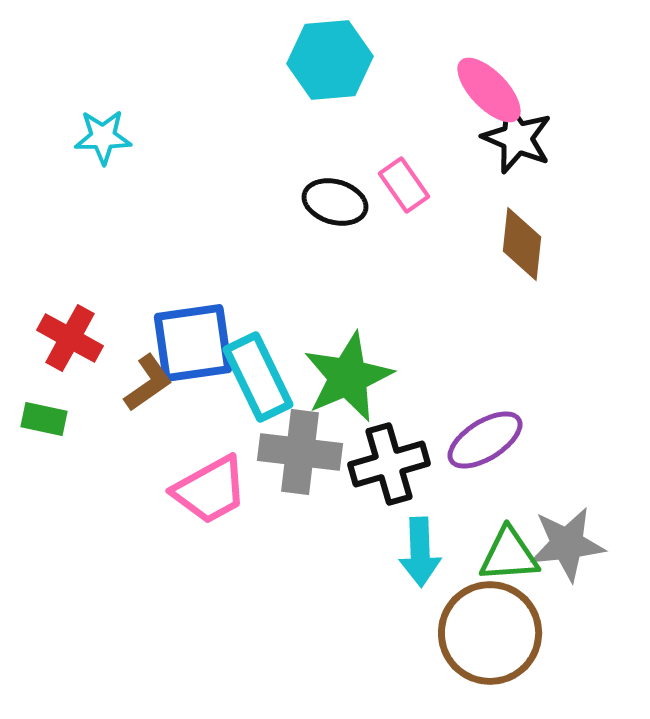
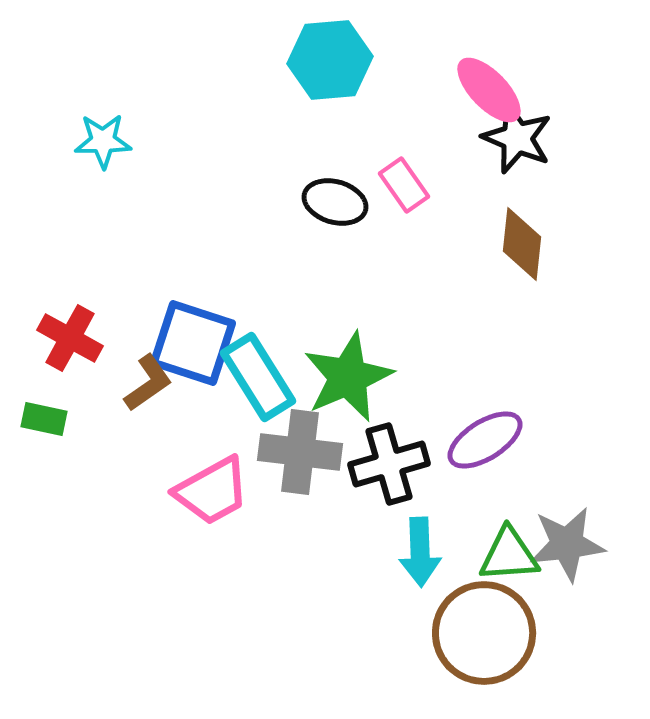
cyan star: moved 4 px down
blue square: rotated 26 degrees clockwise
cyan rectangle: rotated 6 degrees counterclockwise
pink trapezoid: moved 2 px right, 1 px down
brown circle: moved 6 px left
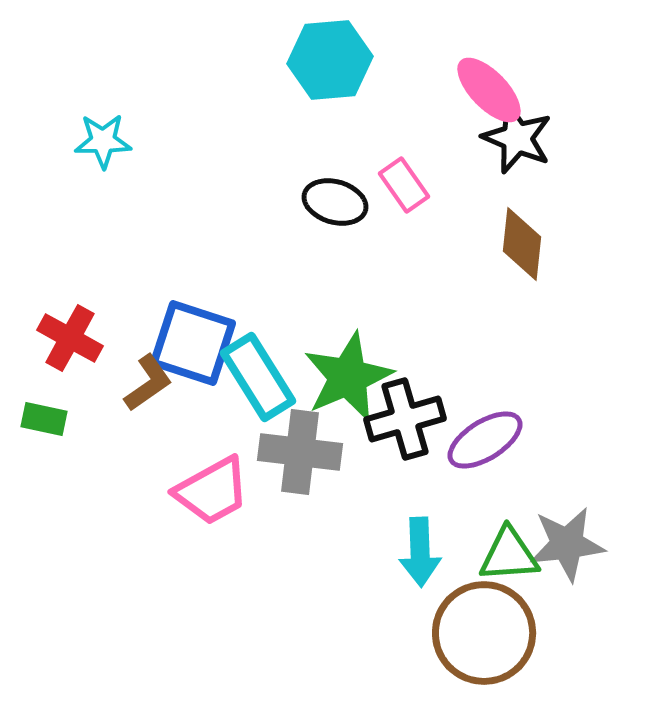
black cross: moved 16 px right, 45 px up
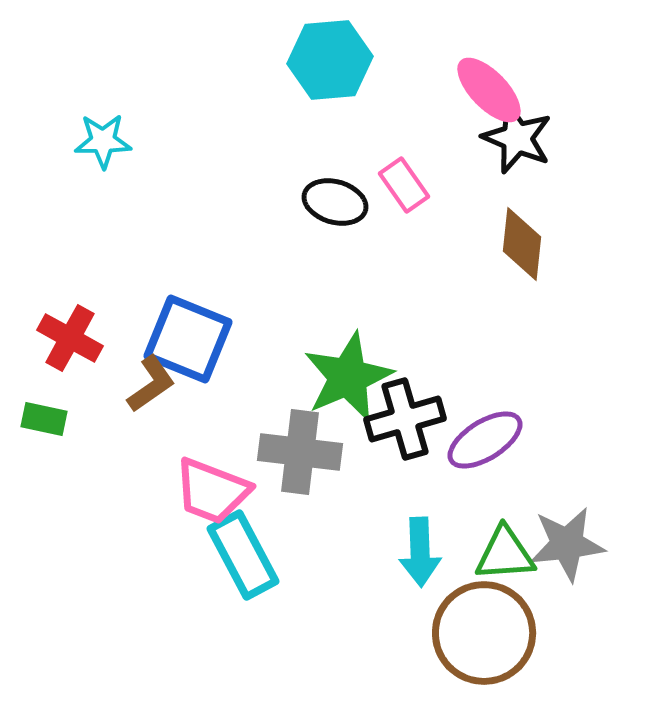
blue square: moved 5 px left, 4 px up; rotated 4 degrees clockwise
cyan rectangle: moved 15 px left, 178 px down; rotated 4 degrees clockwise
brown L-shape: moved 3 px right, 1 px down
pink trapezoid: rotated 50 degrees clockwise
green triangle: moved 4 px left, 1 px up
